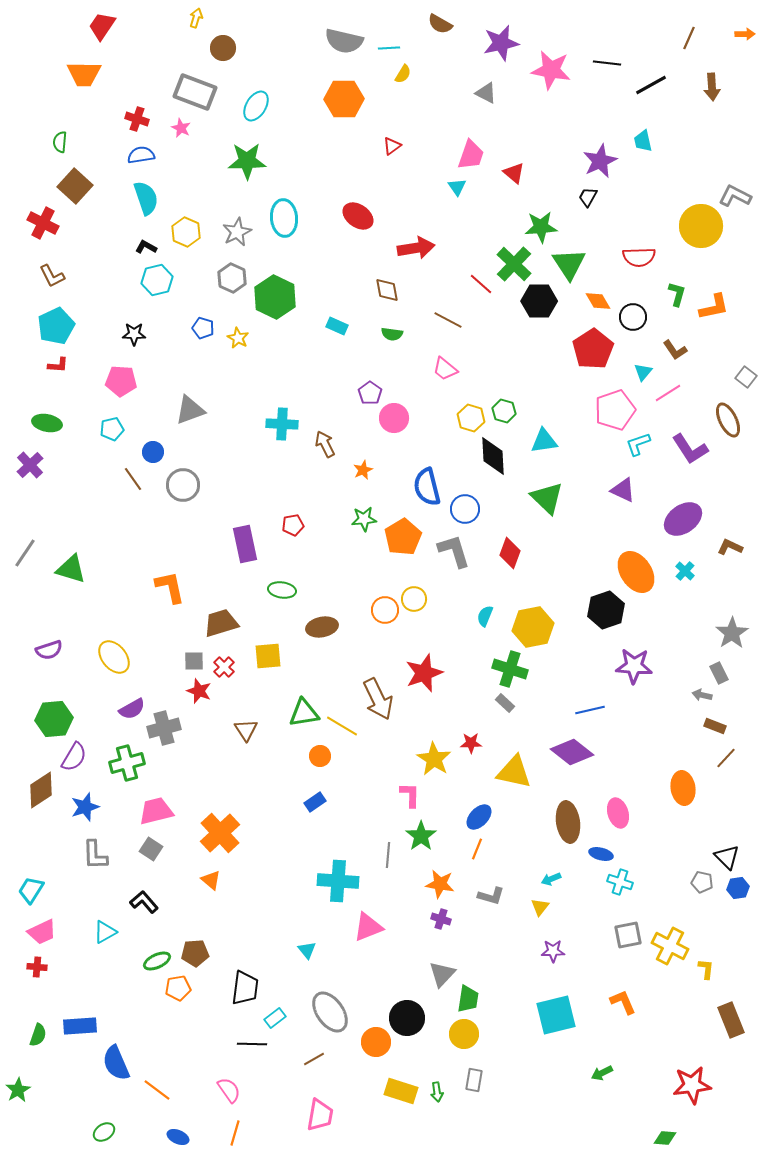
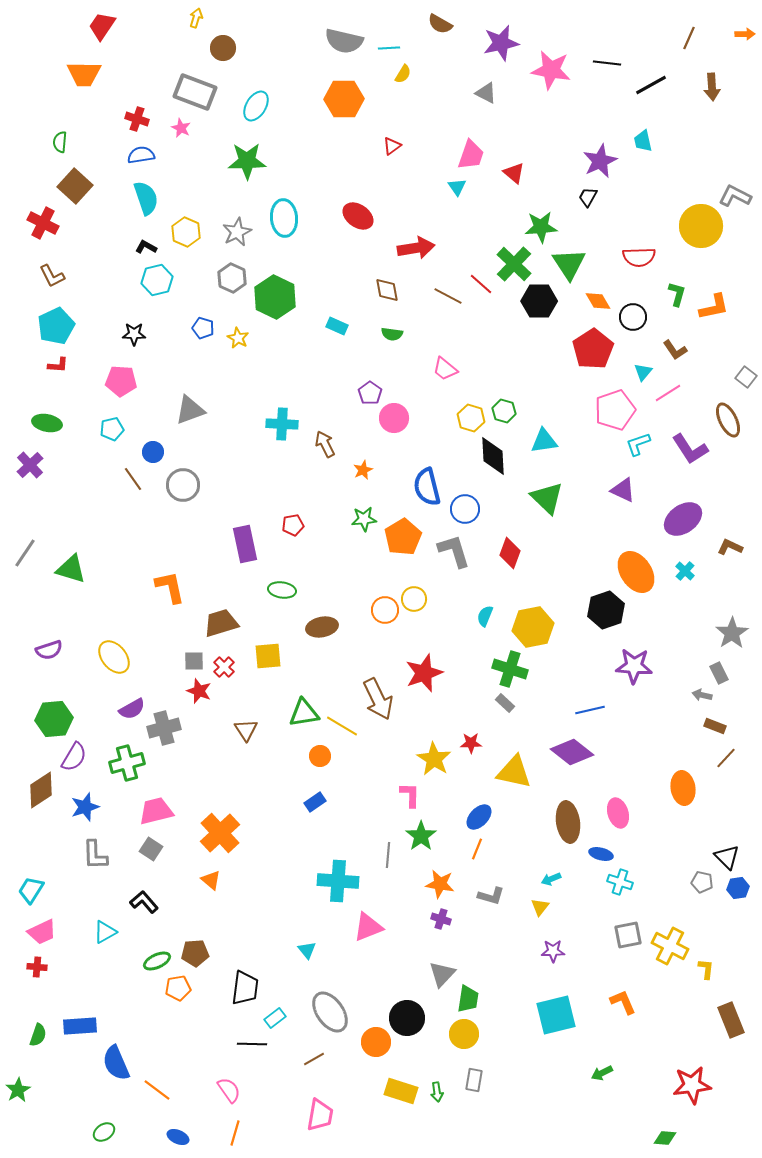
brown line at (448, 320): moved 24 px up
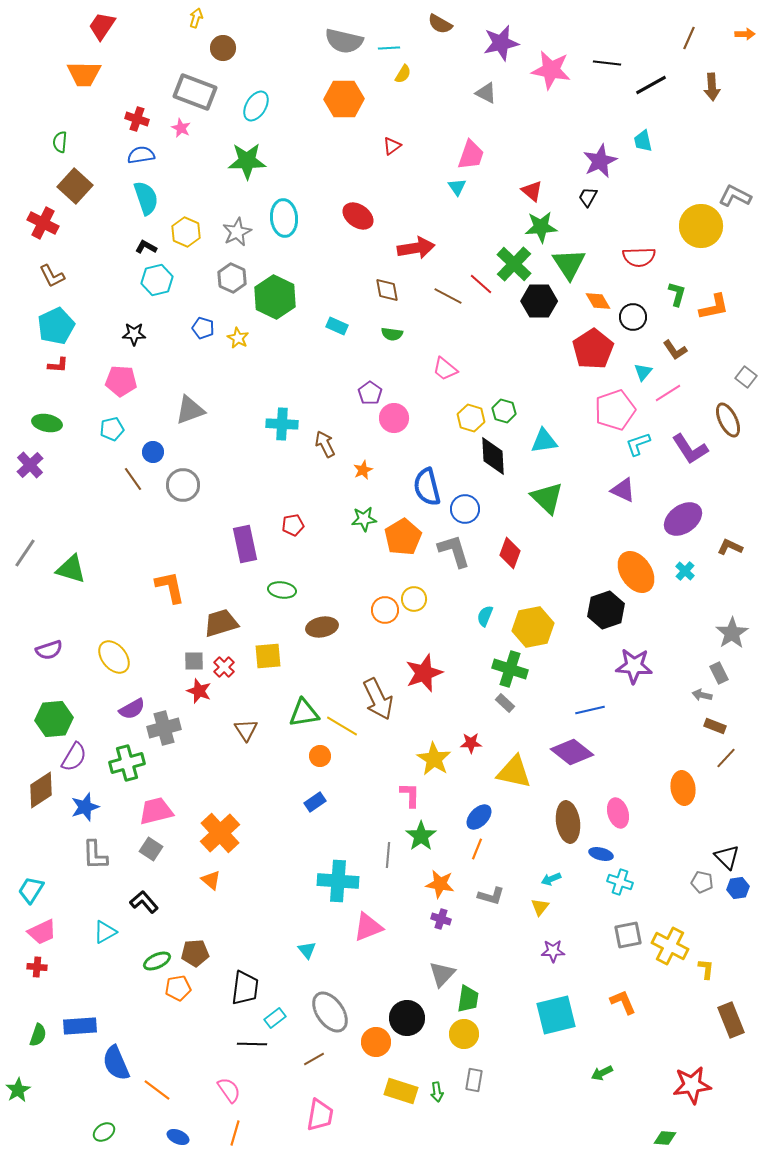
red triangle at (514, 173): moved 18 px right, 18 px down
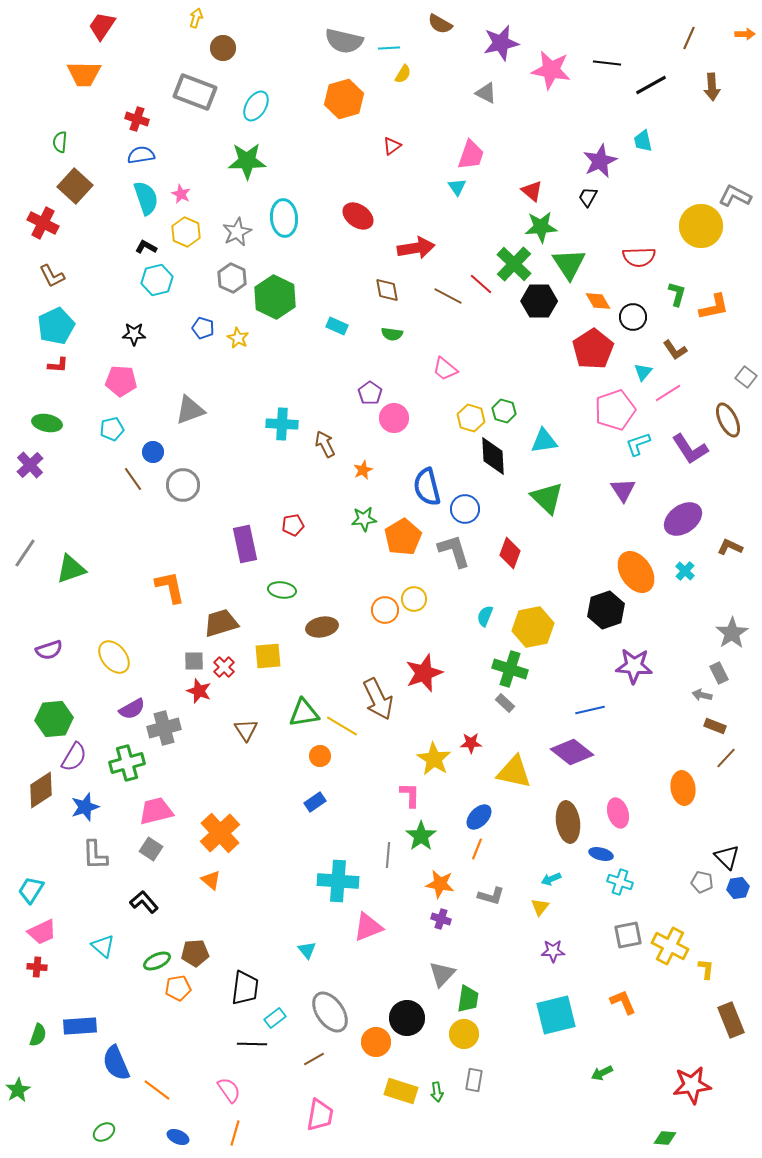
orange hexagon at (344, 99): rotated 15 degrees counterclockwise
pink star at (181, 128): moved 66 px down
purple triangle at (623, 490): rotated 32 degrees clockwise
green triangle at (71, 569): rotated 36 degrees counterclockwise
cyan triangle at (105, 932): moved 2 px left, 14 px down; rotated 50 degrees counterclockwise
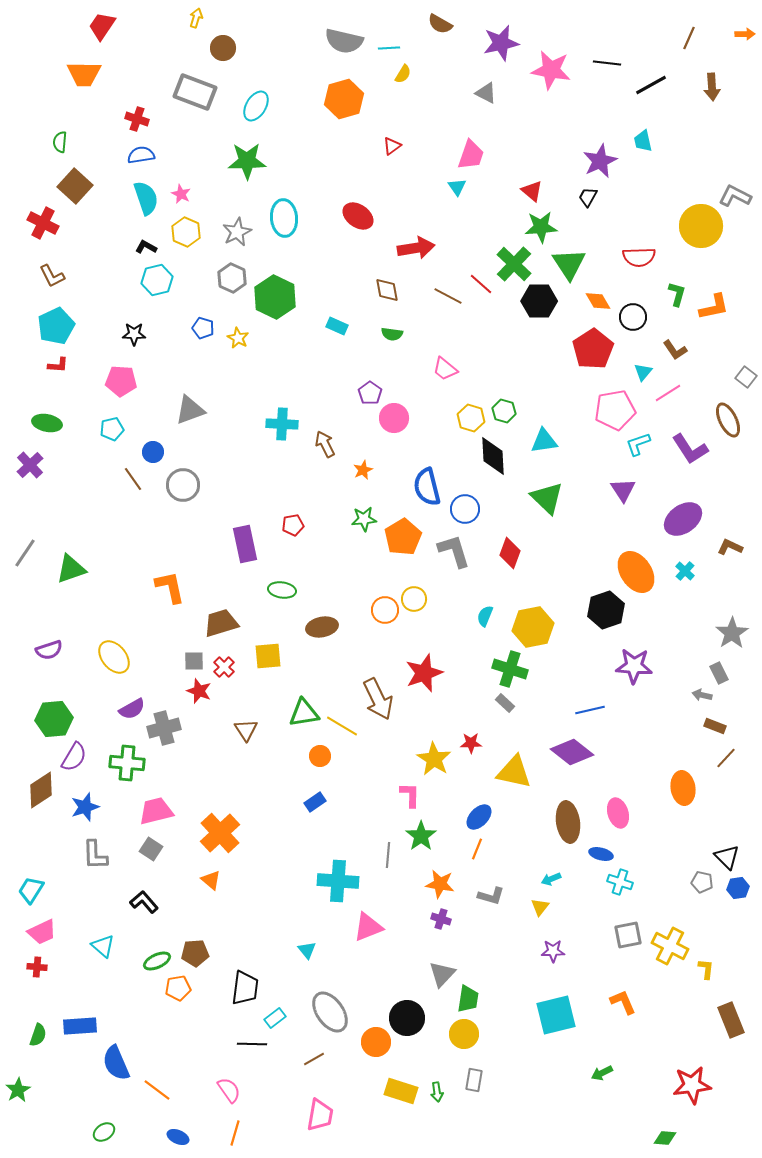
pink pentagon at (615, 410): rotated 9 degrees clockwise
green cross at (127, 763): rotated 20 degrees clockwise
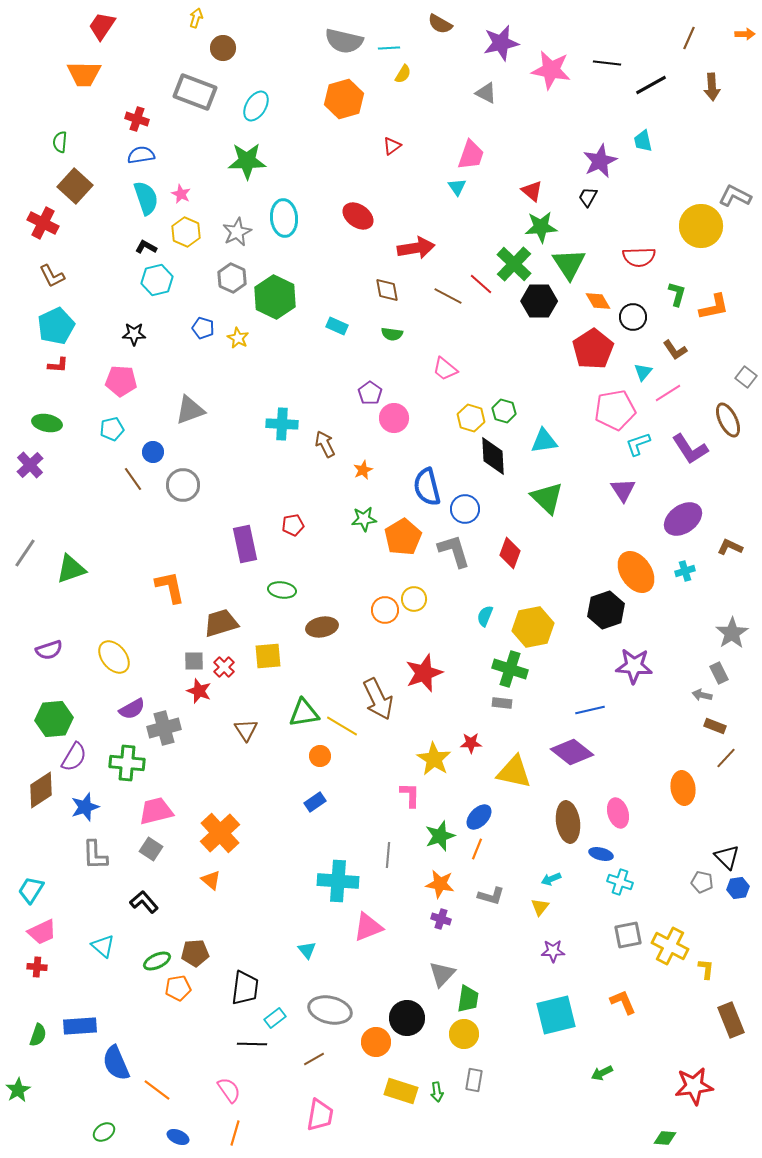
cyan cross at (685, 571): rotated 30 degrees clockwise
gray rectangle at (505, 703): moved 3 px left; rotated 36 degrees counterclockwise
green star at (421, 836): moved 19 px right; rotated 16 degrees clockwise
gray ellipse at (330, 1012): moved 2 px up; rotated 42 degrees counterclockwise
red star at (692, 1085): moved 2 px right, 1 px down
